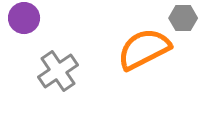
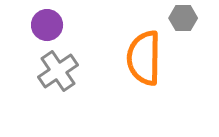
purple circle: moved 23 px right, 7 px down
orange semicircle: moved 9 px down; rotated 62 degrees counterclockwise
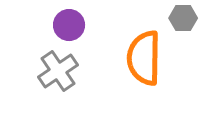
purple circle: moved 22 px right
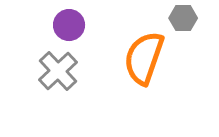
orange semicircle: rotated 18 degrees clockwise
gray cross: rotated 9 degrees counterclockwise
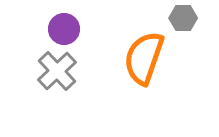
purple circle: moved 5 px left, 4 px down
gray cross: moved 1 px left
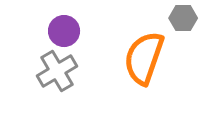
purple circle: moved 2 px down
gray cross: rotated 12 degrees clockwise
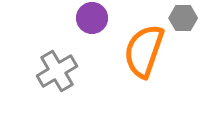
purple circle: moved 28 px right, 13 px up
orange semicircle: moved 7 px up
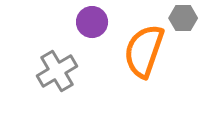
purple circle: moved 4 px down
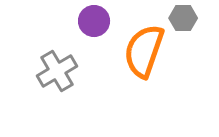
purple circle: moved 2 px right, 1 px up
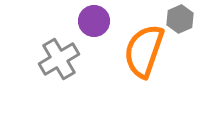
gray hexagon: moved 3 px left, 1 px down; rotated 24 degrees counterclockwise
gray cross: moved 2 px right, 12 px up
